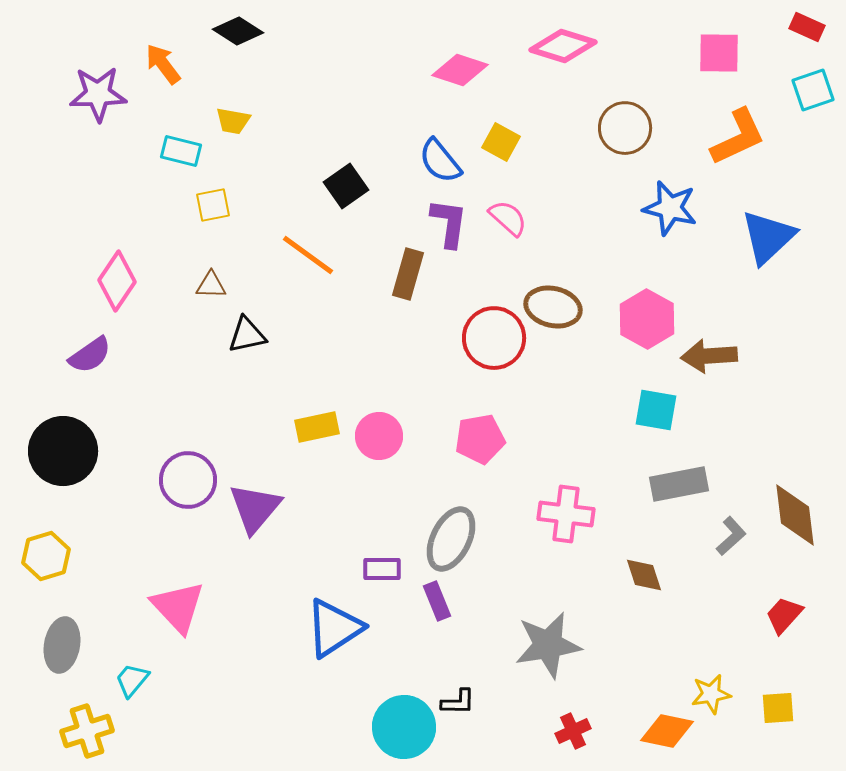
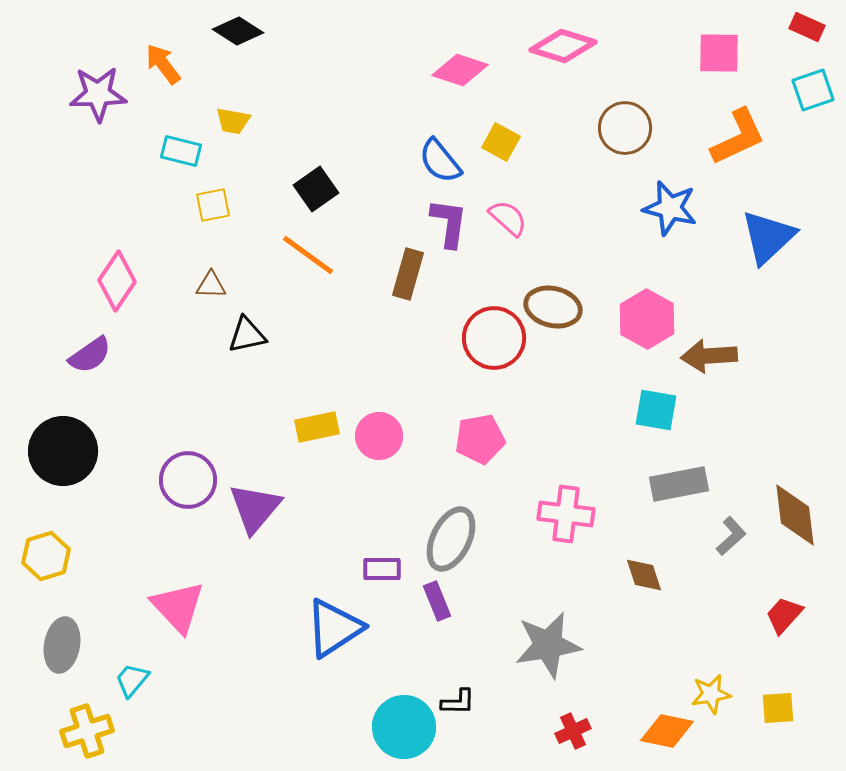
black square at (346, 186): moved 30 px left, 3 px down
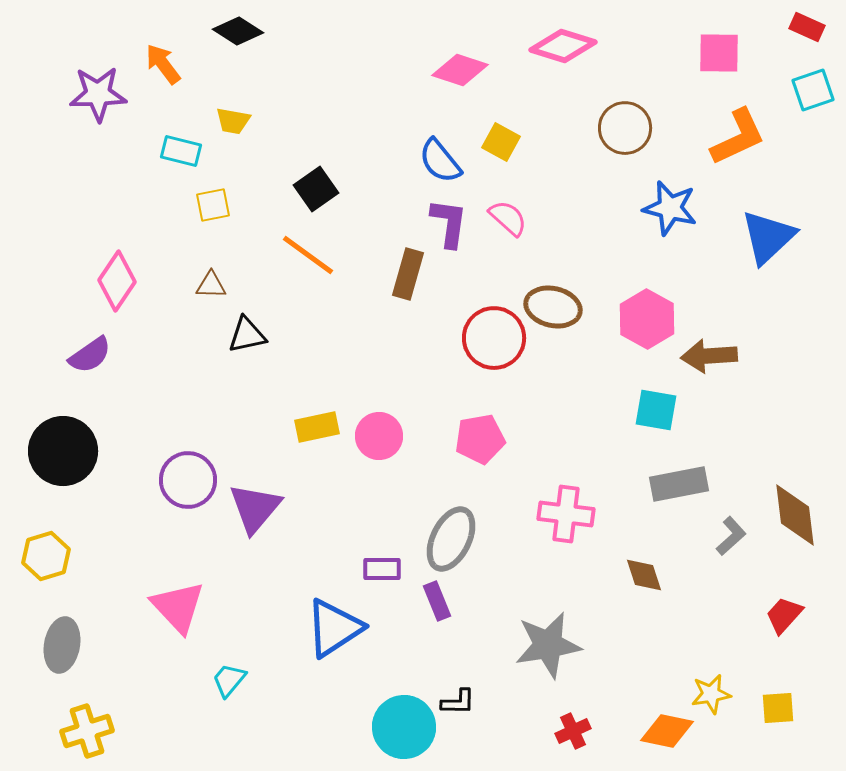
cyan trapezoid at (132, 680): moved 97 px right
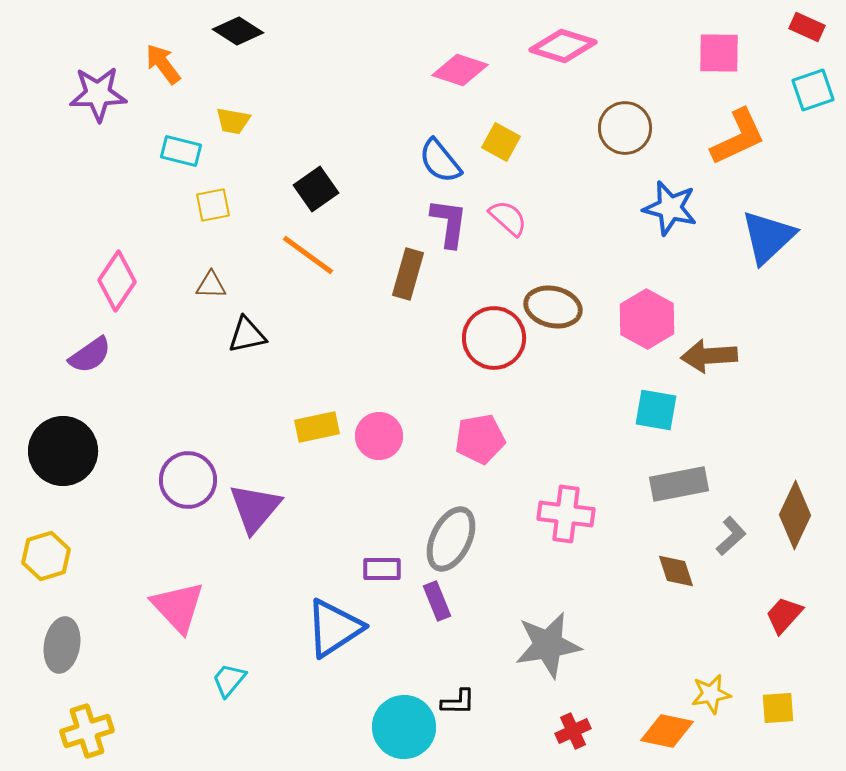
brown diamond at (795, 515): rotated 32 degrees clockwise
brown diamond at (644, 575): moved 32 px right, 4 px up
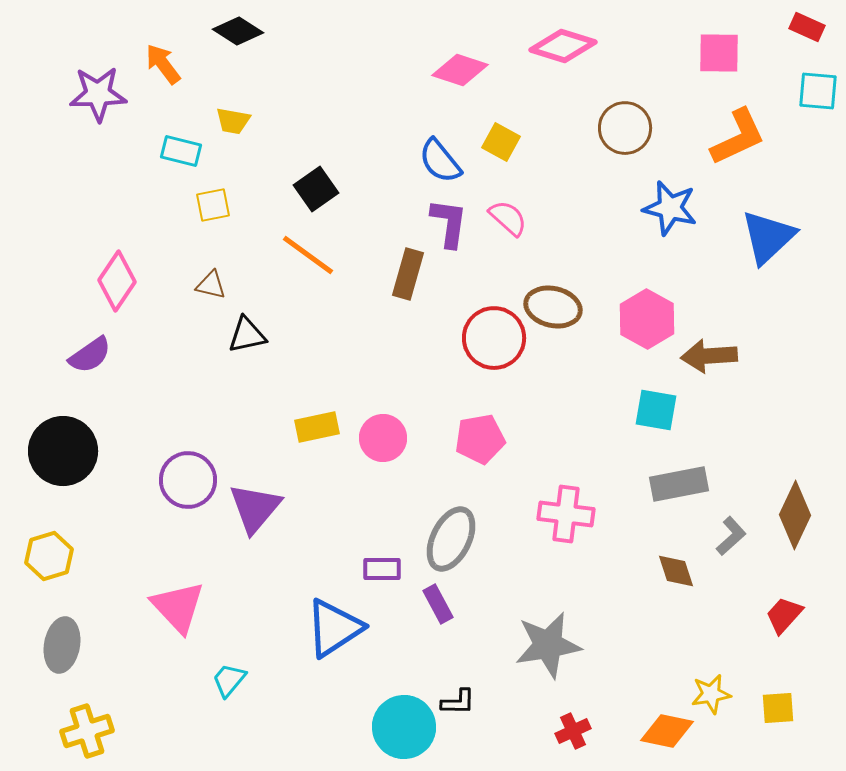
cyan square at (813, 90): moved 5 px right, 1 px down; rotated 24 degrees clockwise
brown triangle at (211, 285): rotated 12 degrees clockwise
pink circle at (379, 436): moved 4 px right, 2 px down
yellow hexagon at (46, 556): moved 3 px right
purple rectangle at (437, 601): moved 1 px right, 3 px down; rotated 6 degrees counterclockwise
